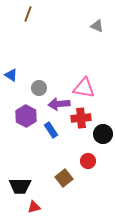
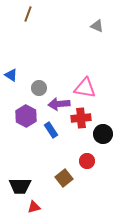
pink triangle: moved 1 px right
red circle: moved 1 px left
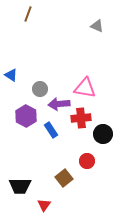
gray circle: moved 1 px right, 1 px down
red triangle: moved 10 px right, 2 px up; rotated 40 degrees counterclockwise
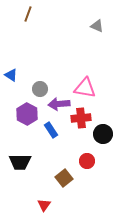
purple hexagon: moved 1 px right, 2 px up
black trapezoid: moved 24 px up
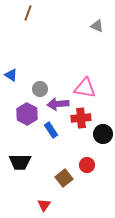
brown line: moved 1 px up
purple arrow: moved 1 px left
red circle: moved 4 px down
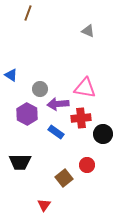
gray triangle: moved 9 px left, 5 px down
blue rectangle: moved 5 px right, 2 px down; rotated 21 degrees counterclockwise
